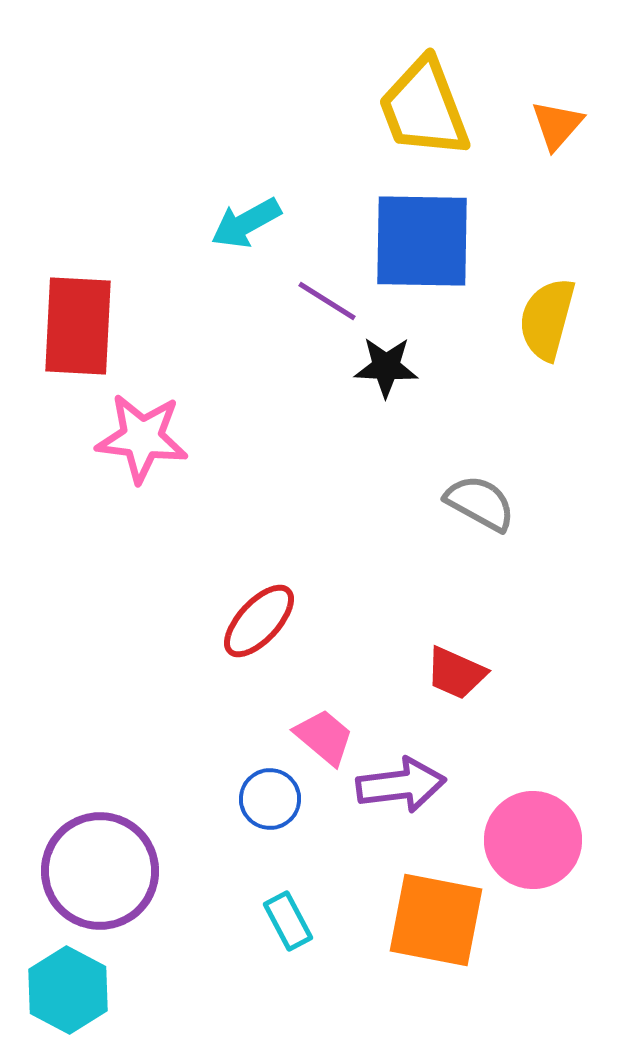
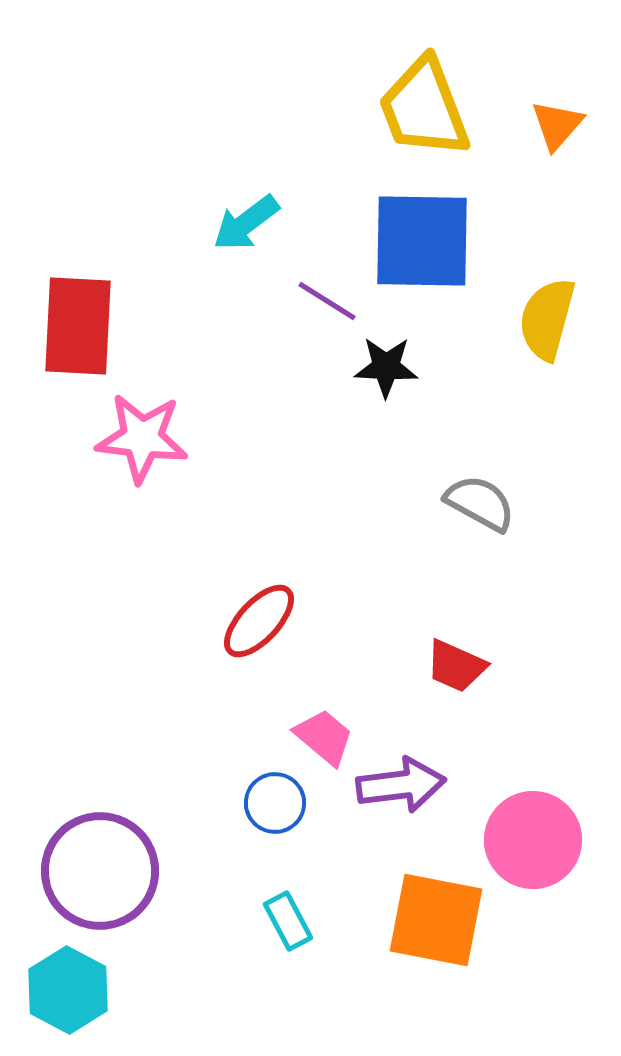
cyan arrow: rotated 8 degrees counterclockwise
red trapezoid: moved 7 px up
blue circle: moved 5 px right, 4 px down
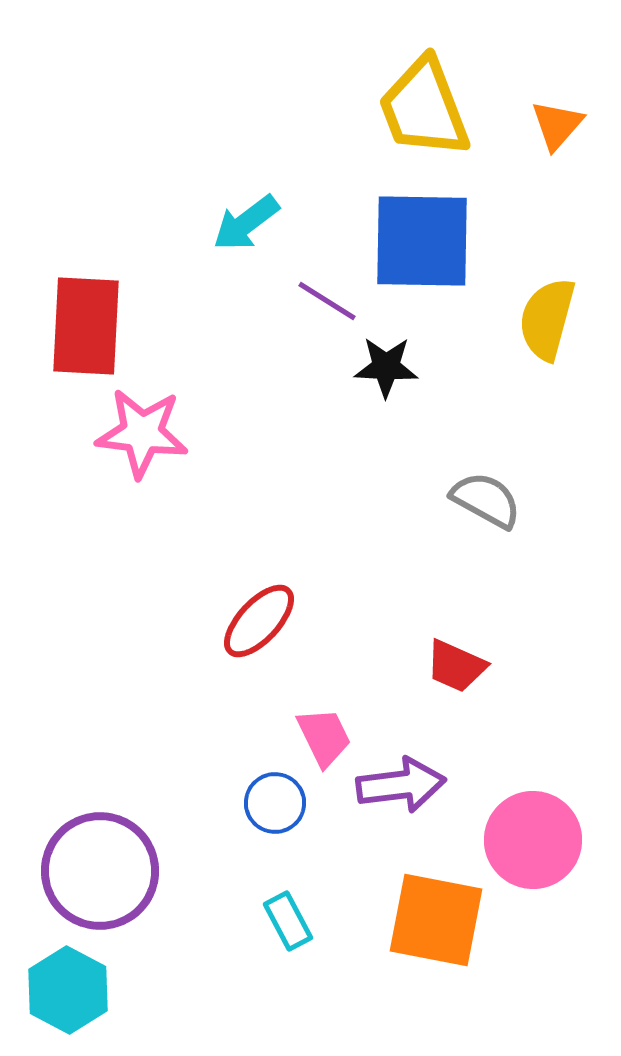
red rectangle: moved 8 px right
pink star: moved 5 px up
gray semicircle: moved 6 px right, 3 px up
pink trapezoid: rotated 24 degrees clockwise
